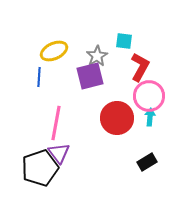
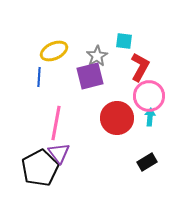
black pentagon: rotated 9 degrees counterclockwise
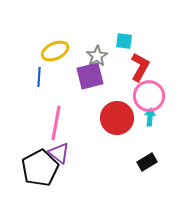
yellow ellipse: moved 1 px right
purple triangle: rotated 15 degrees counterclockwise
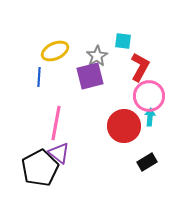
cyan square: moved 1 px left
red circle: moved 7 px right, 8 px down
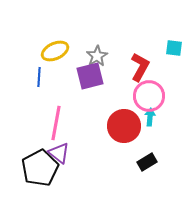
cyan square: moved 51 px right, 7 px down
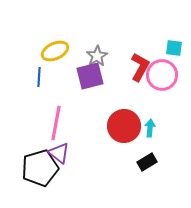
pink circle: moved 13 px right, 21 px up
cyan arrow: moved 11 px down
black pentagon: rotated 12 degrees clockwise
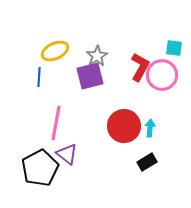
purple triangle: moved 8 px right, 1 px down
black pentagon: rotated 12 degrees counterclockwise
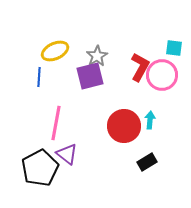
cyan arrow: moved 8 px up
